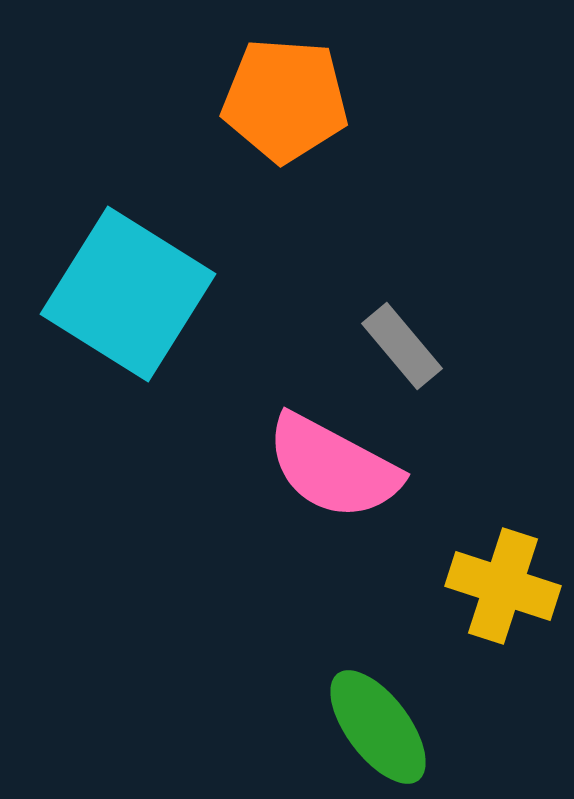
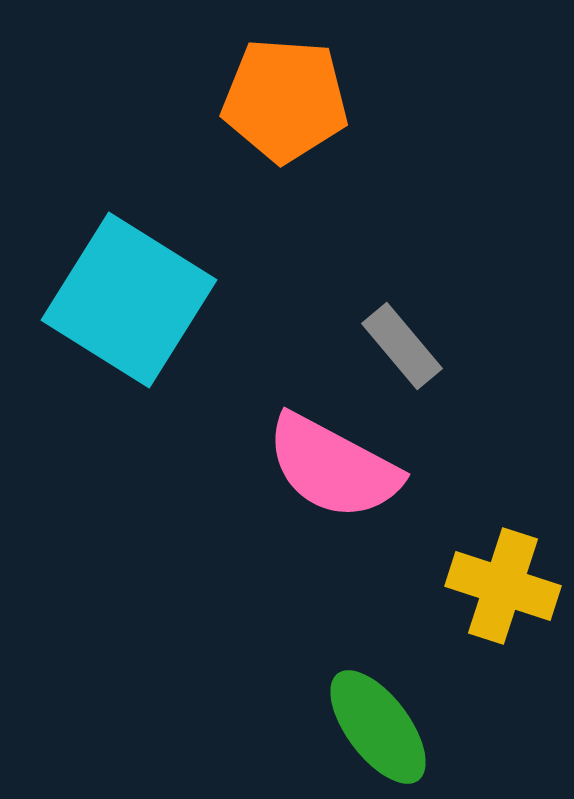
cyan square: moved 1 px right, 6 px down
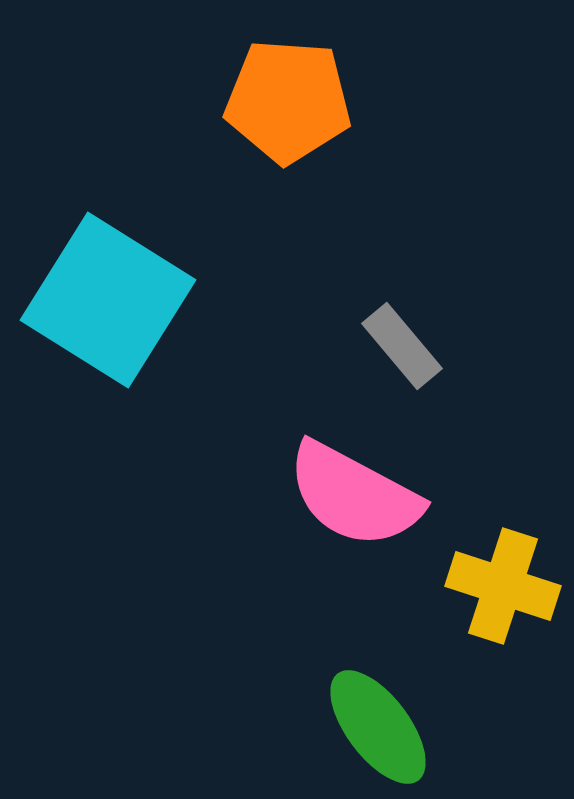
orange pentagon: moved 3 px right, 1 px down
cyan square: moved 21 px left
pink semicircle: moved 21 px right, 28 px down
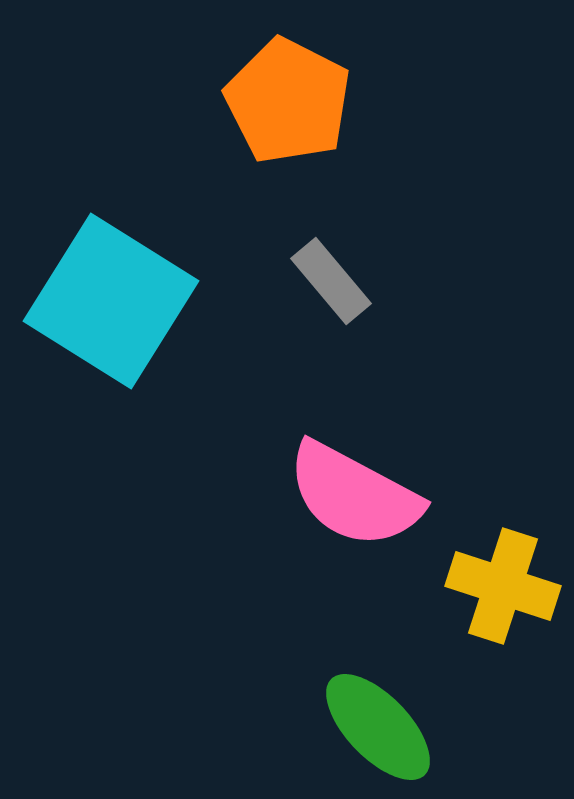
orange pentagon: rotated 23 degrees clockwise
cyan square: moved 3 px right, 1 px down
gray rectangle: moved 71 px left, 65 px up
green ellipse: rotated 7 degrees counterclockwise
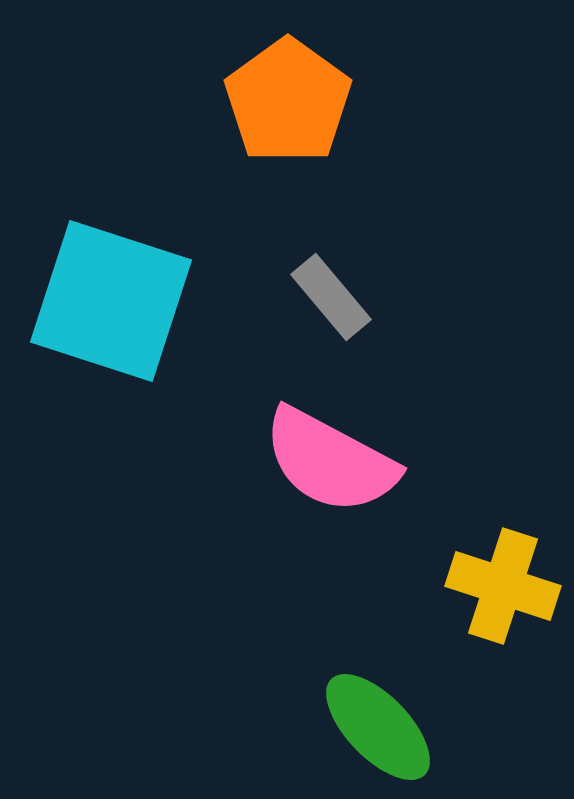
orange pentagon: rotated 9 degrees clockwise
gray rectangle: moved 16 px down
cyan square: rotated 14 degrees counterclockwise
pink semicircle: moved 24 px left, 34 px up
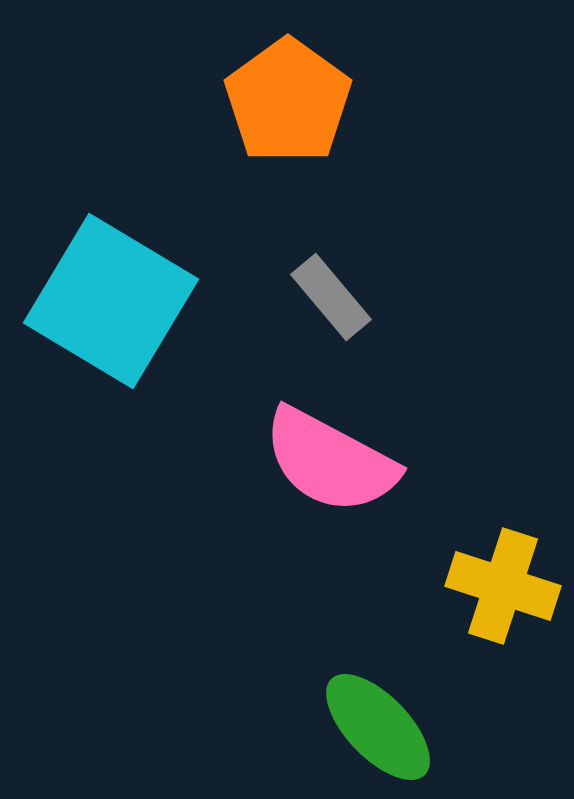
cyan square: rotated 13 degrees clockwise
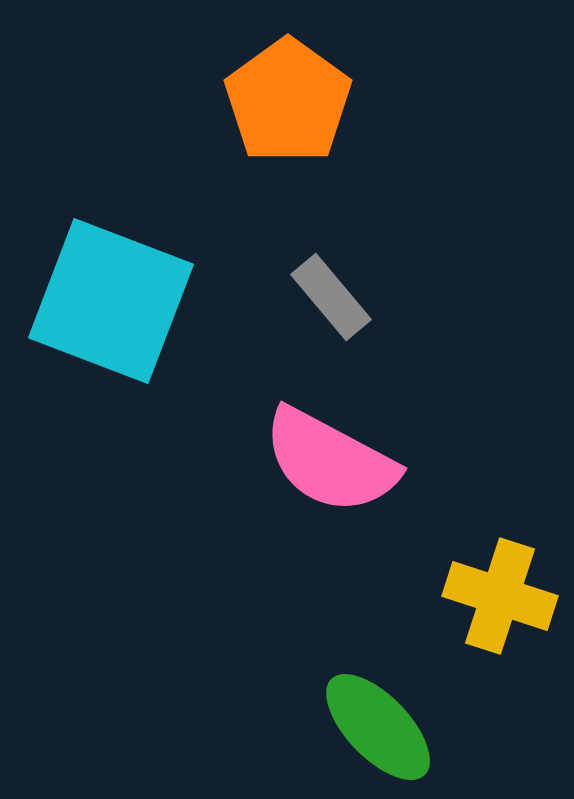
cyan square: rotated 10 degrees counterclockwise
yellow cross: moved 3 px left, 10 px down
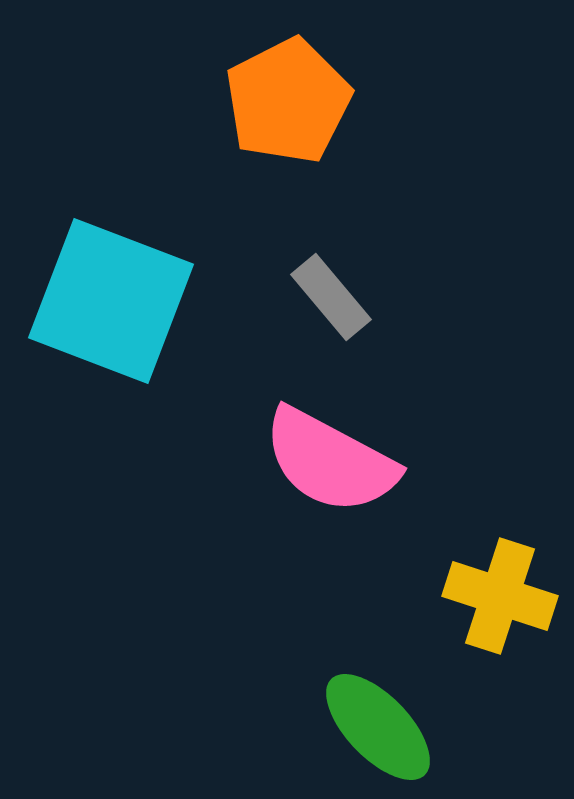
orange pentagon: rotated 9 degrees clockwise
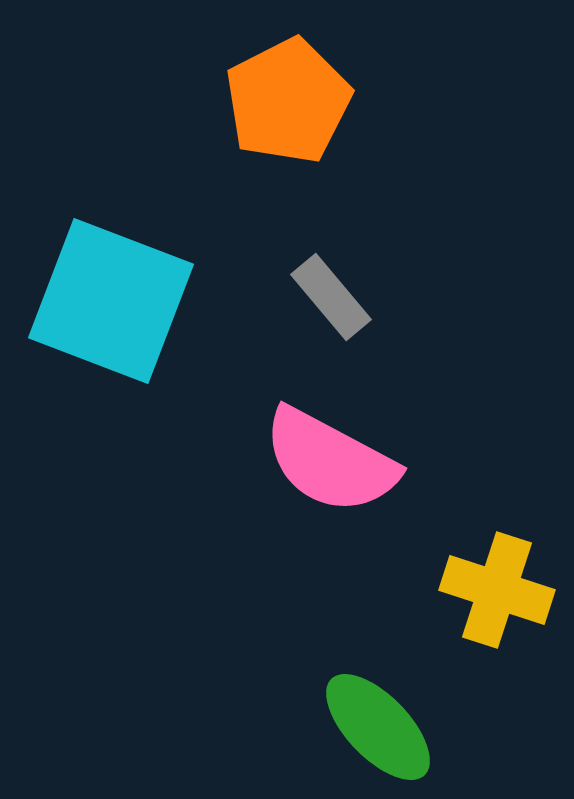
yellow cross: moved 3 px left, 6 px up
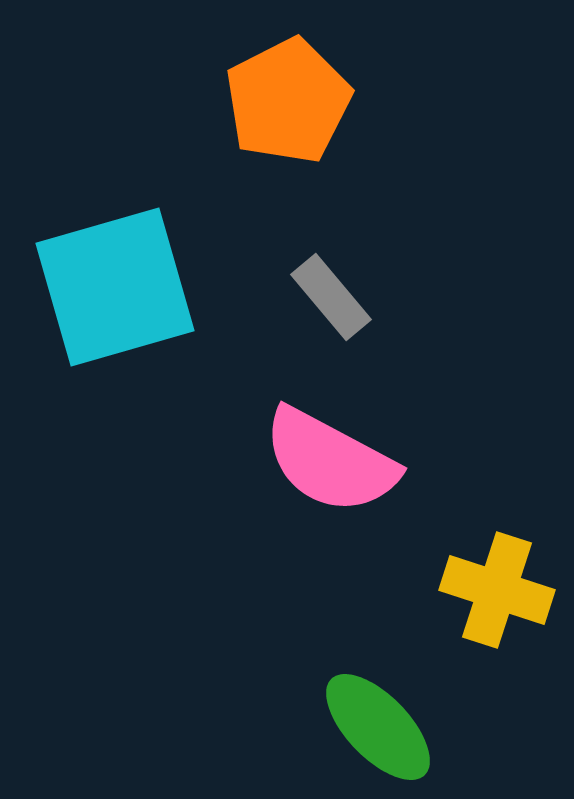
cyan square: moved 4 px right, 14 px up; rotated 37 degrees counterclockwise
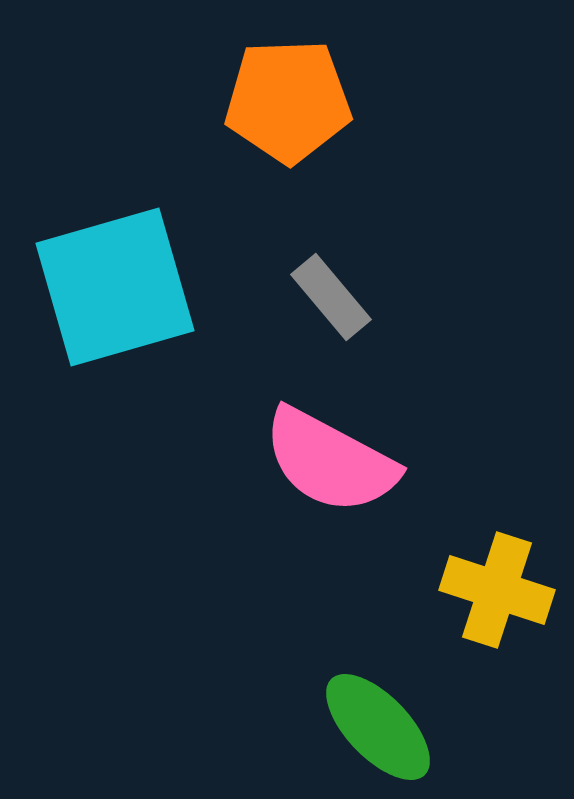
orange pentagon: rotated 25 degrees clockwise
